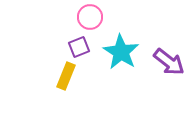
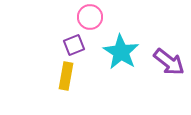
purple square: moved 5 px left, 2 px up
yellow rectangle: rotated 12 degrees counterclockwise
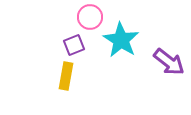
cyan star: moved 12 px up
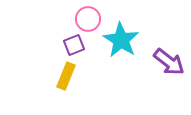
pink circle: moved 2 px left, 2 px down
yellow rectangle: rotated 12 degrees clockwise
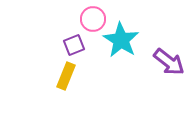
pink circle: moved 5 px right
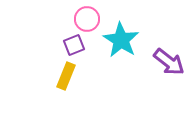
pink circle: moved 6 px left
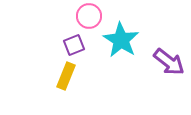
pink circle: moved 2 px right, 3 px up
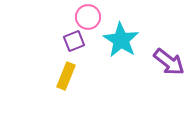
pink circle: moved 1 px left, 1 px down
purple square: moved 4 px up
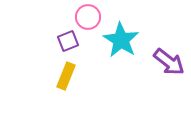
purple square: moved 6 px left
